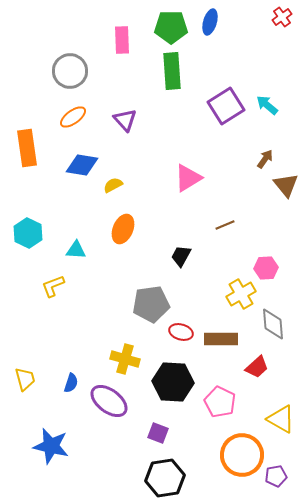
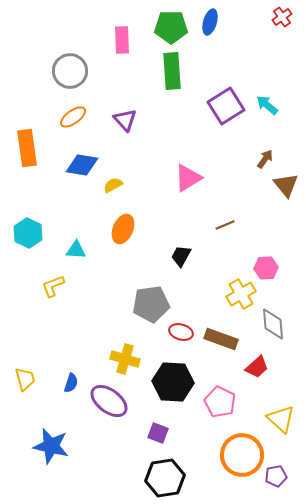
brown rectangle at (221, 339): rotated 20 degrees clockwise
yellow triangle at (281, 419): rotated 12 degrees clockwise
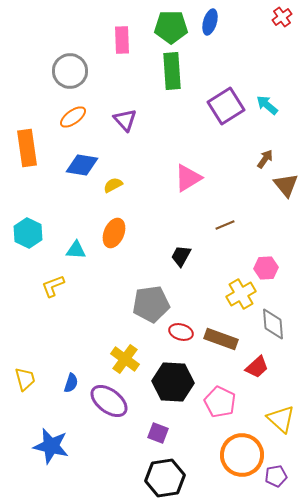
orange ellipse at (123, 229): moved 9 px left, 4 px down
yellow cross at (125, 359): rotated 20 degrees clockwise
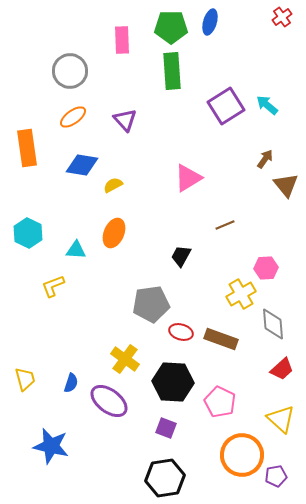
red trapezoid at (257, 367): moved 25 px right, 2 px down
purple square at (158, 433): moved 8 px right, 5 px up
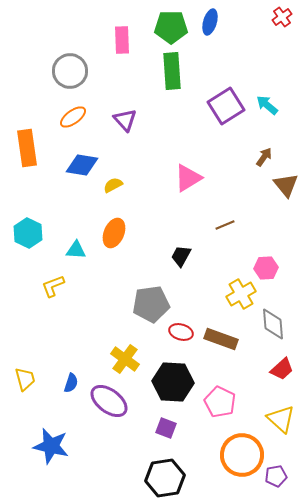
brown arrow at (265, 159): moved 1 px left, 2 px up
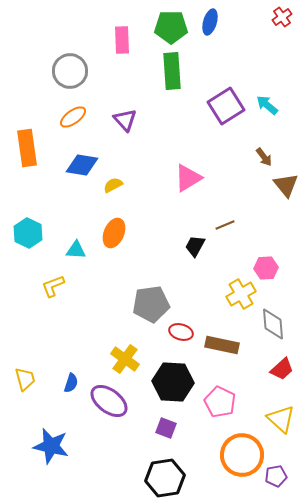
brown arrow at (264, 157): rotated 108 degrees clockwise
black trapezoid at (181, 256): moved 14 px right, 10 px up
brown rectangle at (221, 339): moved 1 px right, 6 px down; rotated 8 degrees counterclockwise
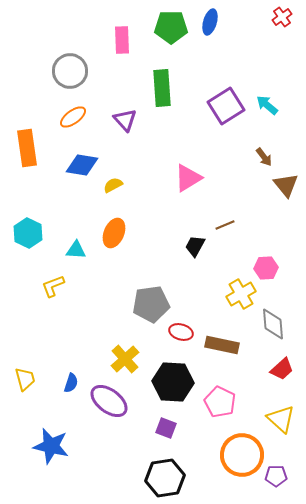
green rectangle at (172, 71): moved 10 px left, 17 px down
yellow cross at (125, 359): rotated 12 degrees clockwise
purple pentagon at (276, 476): rotated 10 degrees clockwise
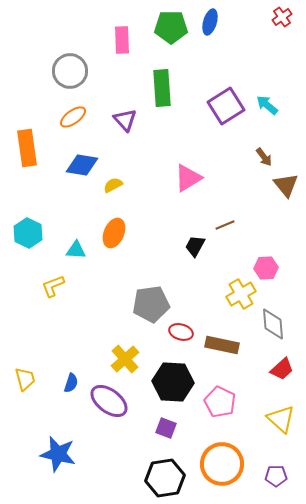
blue star at (51, 446): moved 7 px right, 8 px down
orange circle at (242, 455): moved 20 px left, 9 px down
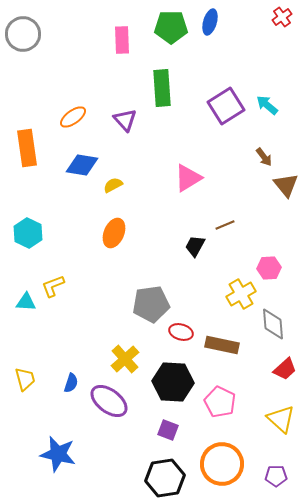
gray circle at (70, 71): moved 47 px left, 37 px up
cyan triangle at (76, 250): moved 50 px left, 52 px down
pink hexagon at (266, 268): moved 3 px right
red trapezoid at (282, 369): moved 3 px right
purple square at (166, 428): moved 2 px right, 2 px down
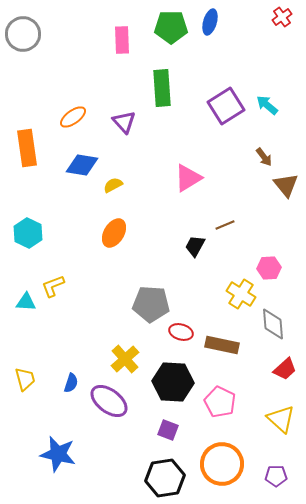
purple triangle at (125, 120): moved 1 px left, 2 px down
orange ellipse at (114, 233): rotated 8 degrees clockwise
yellow cross at (241, 294): rotated 28 degrees counterclockwise
gray pentagon at (151, 304): rotated 12 degrees clockwise
